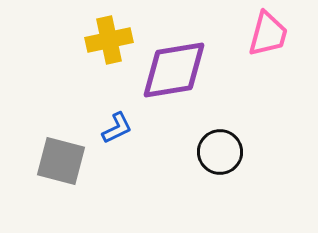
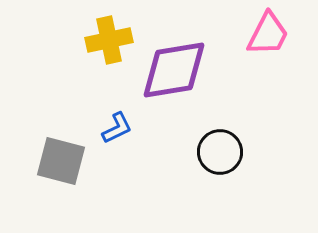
pink trapezoid: rotated 12 degrees clockwise
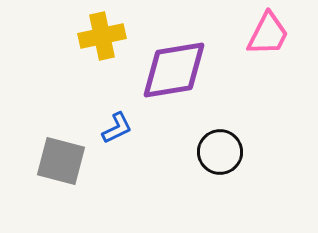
yellow cross: moved 7 px left, 4 px up
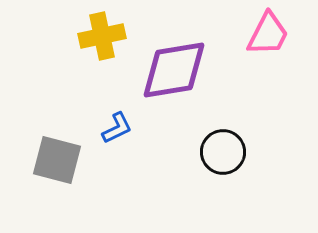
black circle: moved 3 px right
gray square: moved 4 px left, 1 px up
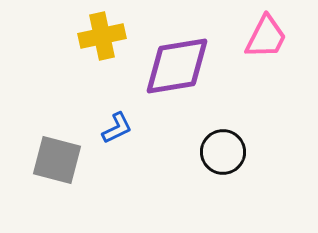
pink trapezoid: moved 2 px left, 3 px down
purple diamond: moved 3 px right, 4 px up
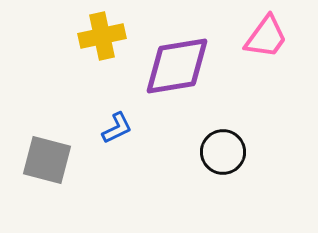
pink trapezoid: rotated 9 degrees clockwise
gray square: moved 10 px left
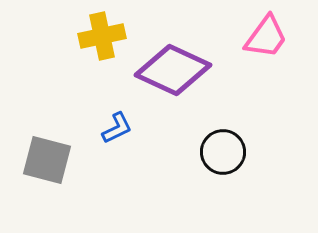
purple diamond: moved 4 px left, 4 px down; rotated 34 degrees clockwise
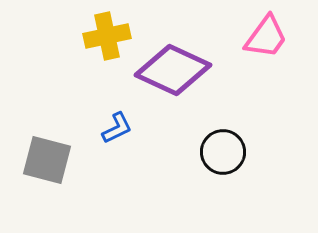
yellow cross: moved 5 px right
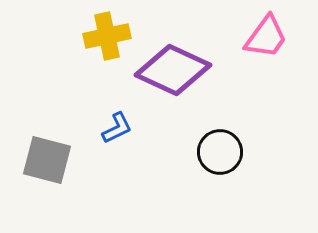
black circle: moved 3 px left
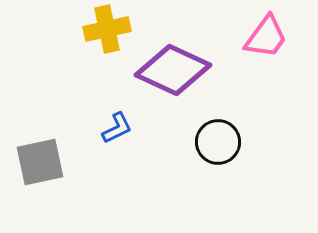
yellow cross: moved 7 px up
black circle: moved 2 px left, 10 px up
gray square: moved 7 px left, 2 px down; rotated 27 degrees counterclockwise
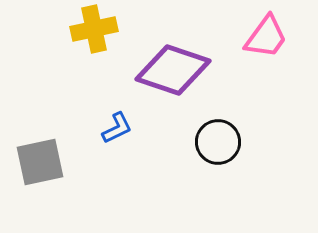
yellow cross: moved 13 px left
purple diamond: rotated 6 degrees counterclockwise
